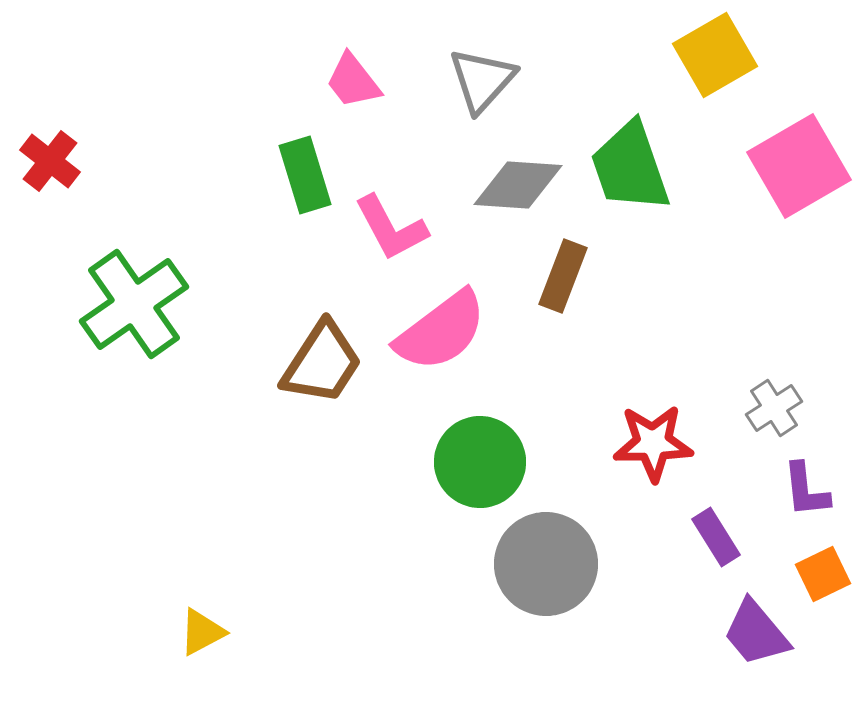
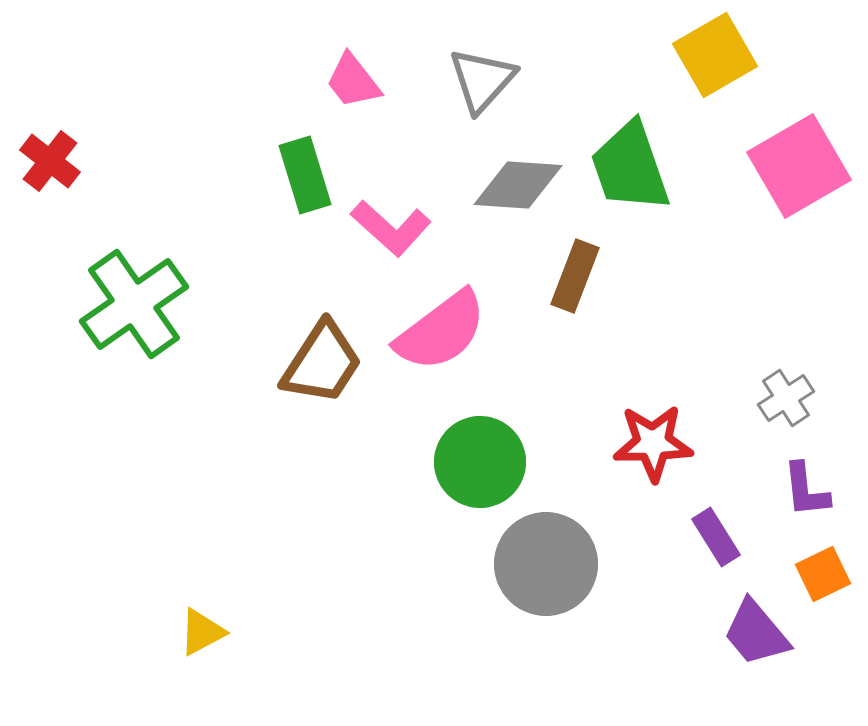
pink L-shape: rotated 20 degrees counterclockwise
brown rectangle: moved 12 px right
gray cross: moved 12 px right, 10 px up
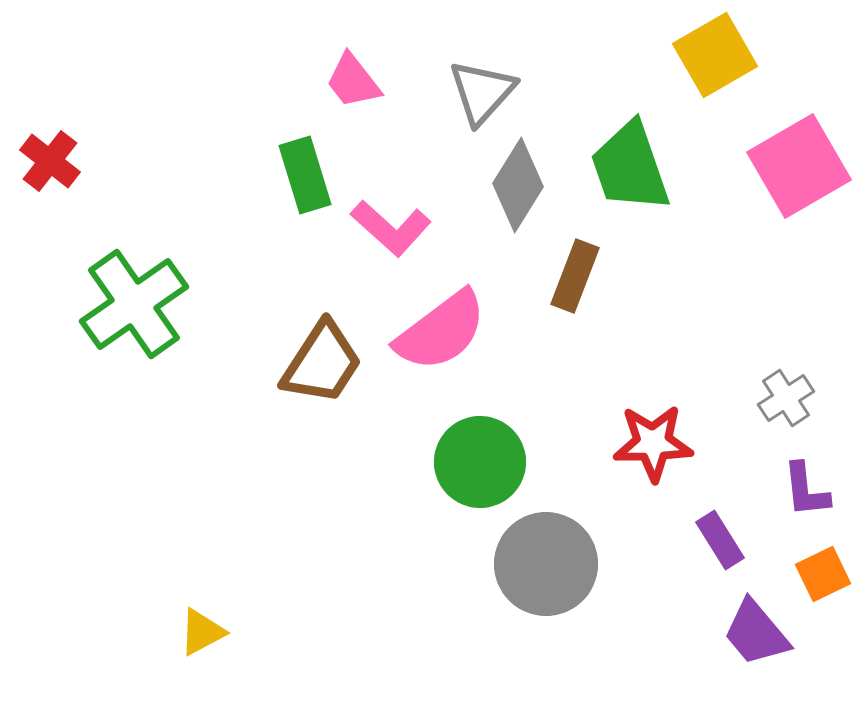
gray triangle: moved 12 px down
gray diamond: rotated 62 degrees counterclockwise
purple rectangle: moved 4 px right, 3 px down
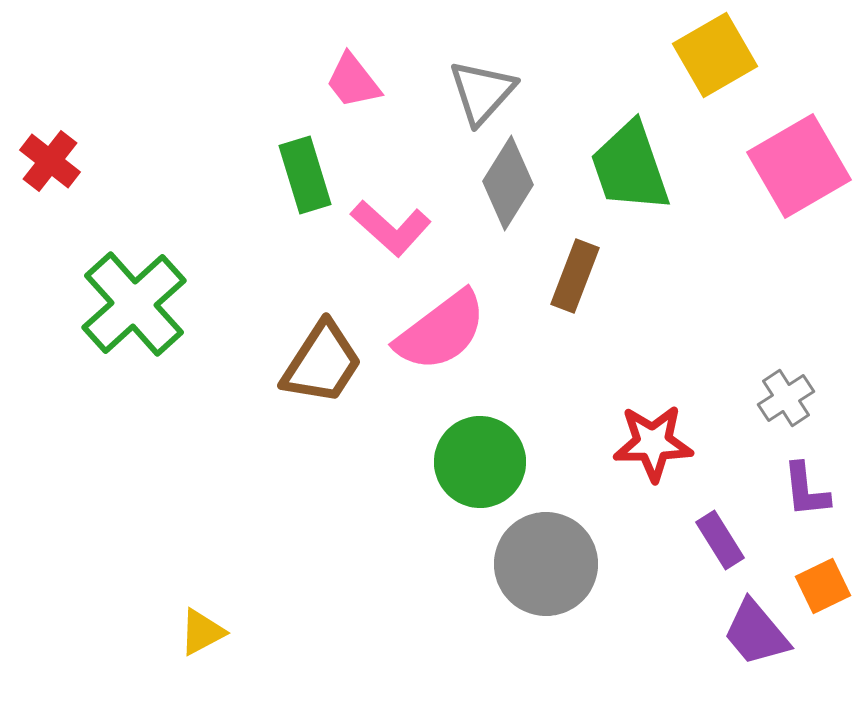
gray diamond: moved 10 px left, 2 px up
green cross: rotated 7 degrees counterclockwise
orange square: moved 12 px down
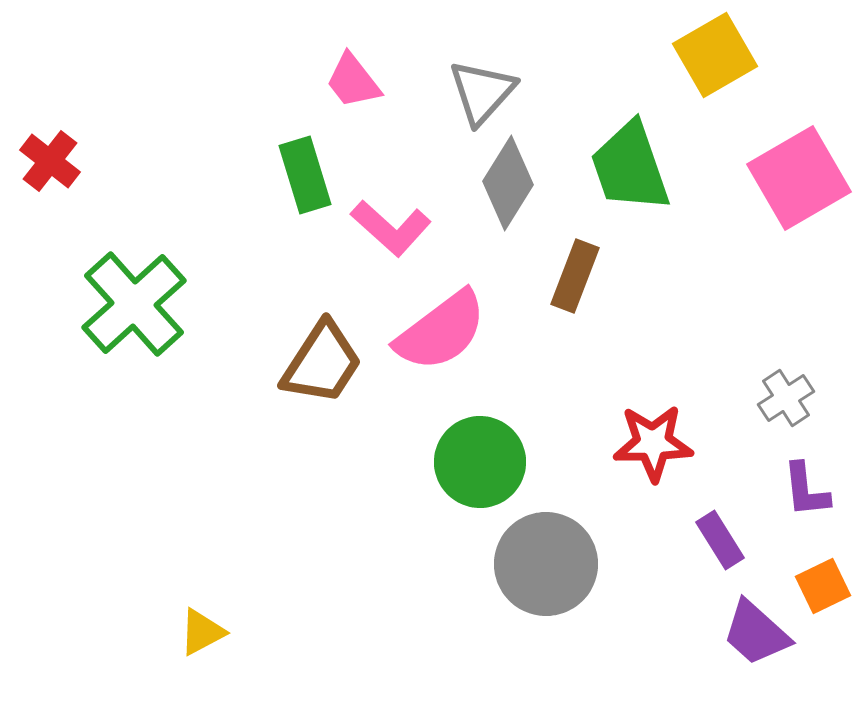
pink square: moved 12 px down
purple trapezoid: rotated 8 degrees counterclockwise
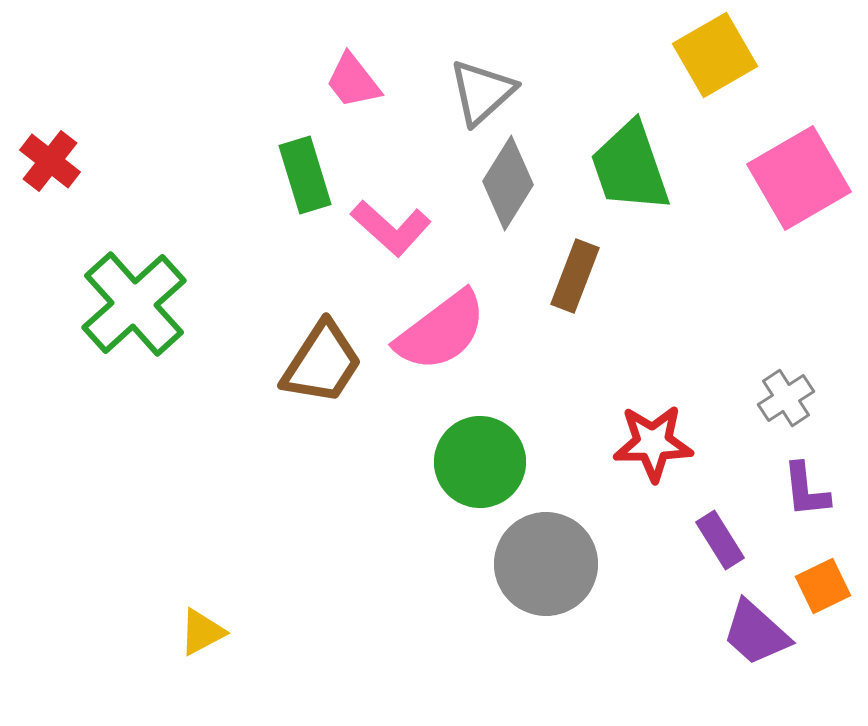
gray triangle: rotated 6 degrees clockwise
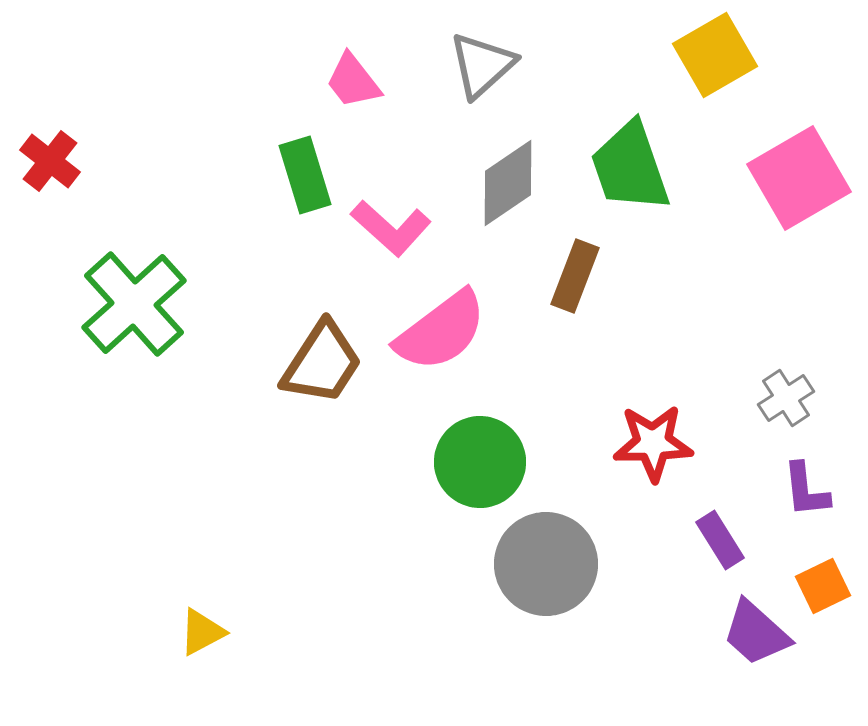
gray triangle: moved 27 px up
gray diamond: rotated 24 degrees clockwise
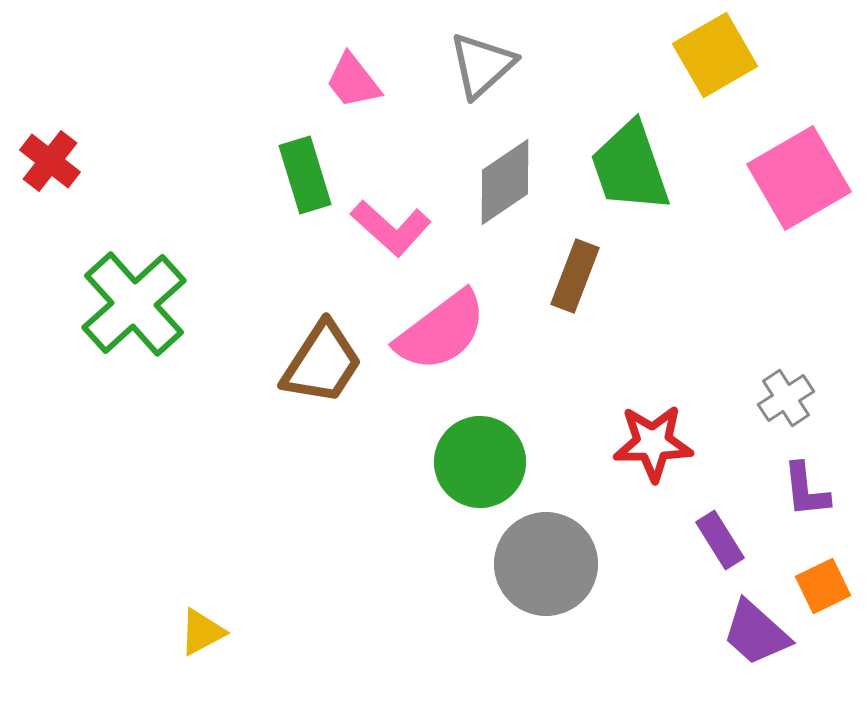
gray diamond: moved 3 px left, 1 px up
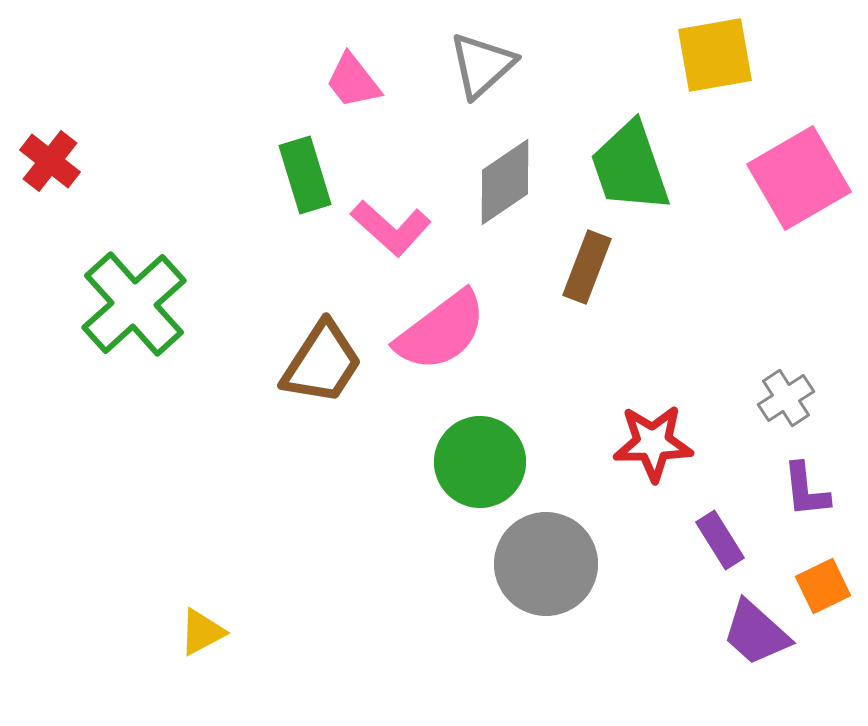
yellow square: rotated 20 degrees clockwise
brown rectangle: moved 12 px right, 9 px up
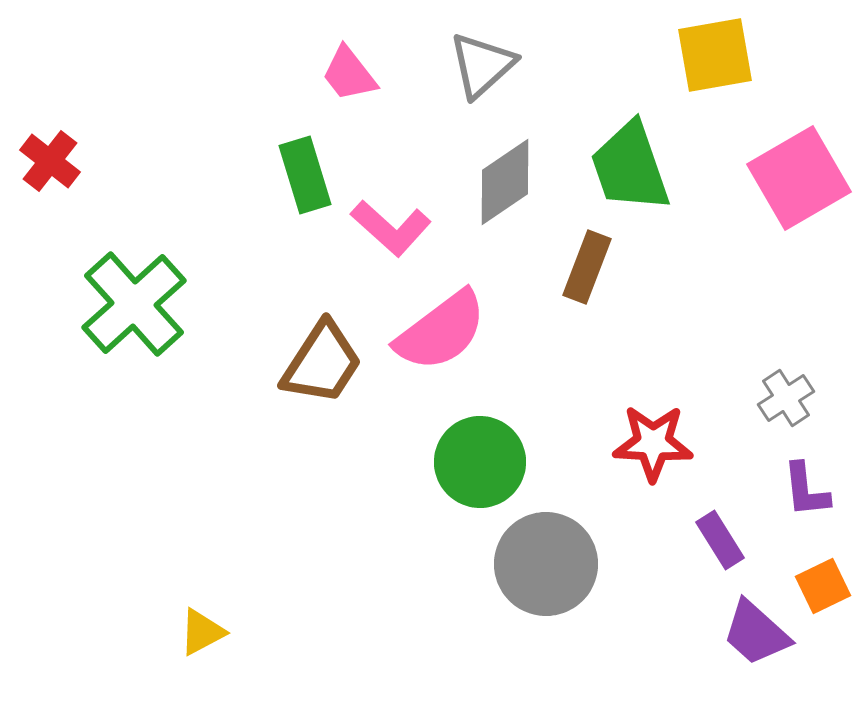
pink trapezoid: moved 4 px left, 7 px up
red star: rotated 4 degrees clockwise
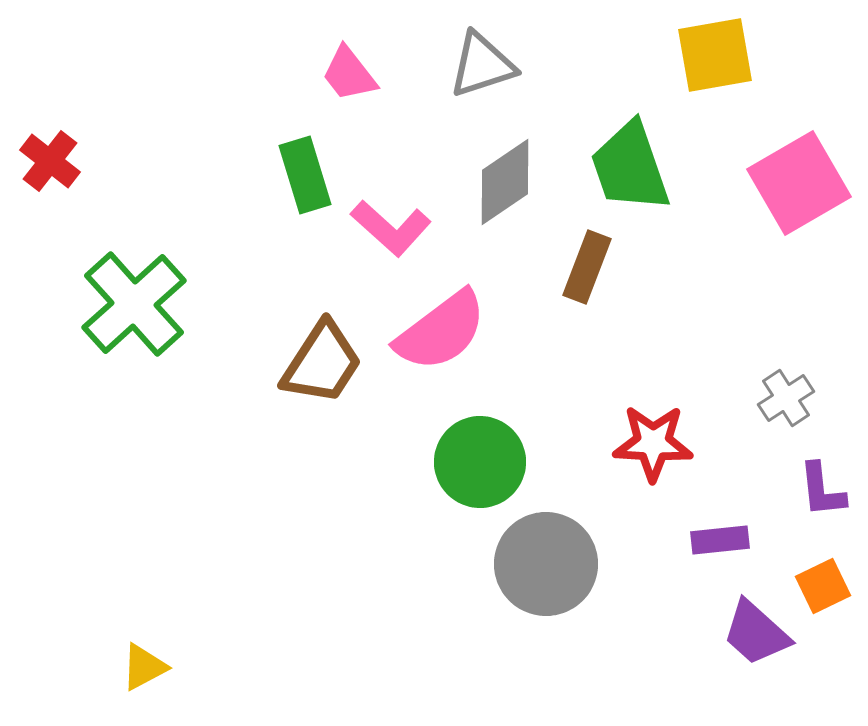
gray triangle: rotated 24 degrees clockwise
pink square: moved 5 px down
purple L-shape: moved 16 px right
purple rectangle: rotated 64 degrees counterclockwise
yellow triangle: moved 58 px left, 35 px down
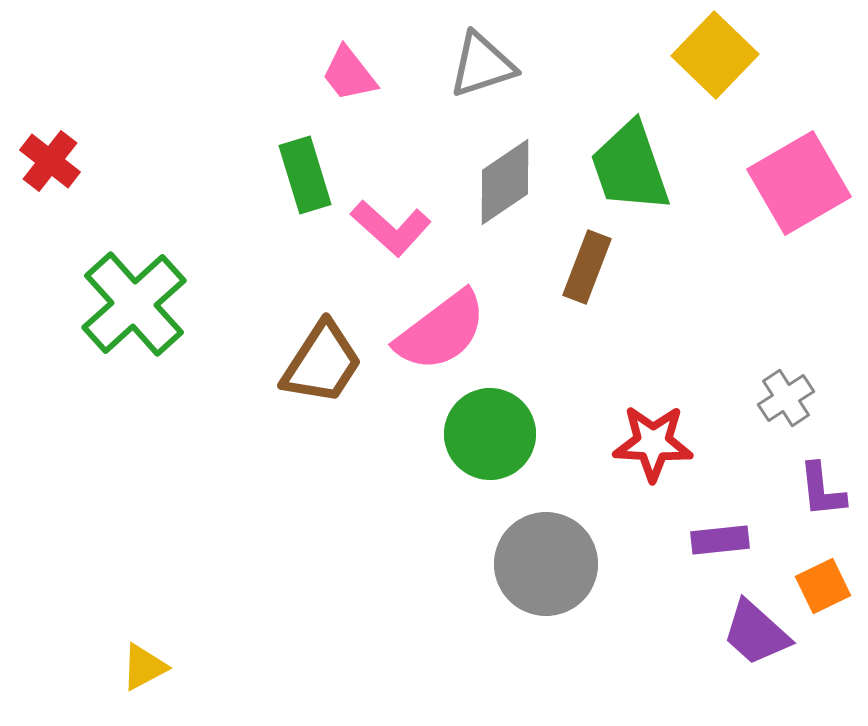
yellow square: rotated 36 degrees counterclockwise
green circle: moved 10 px right, 28 px up
